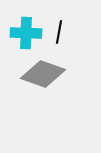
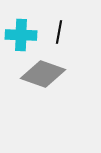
cyan cross: moved 5 px left, 2 px down
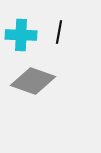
gray diamond: moved 10 px left, 7 px down
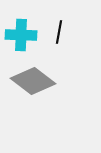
gray diamond: rotated 18 degrees clockwise
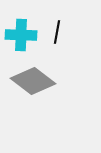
black line: moved 2 px left
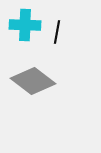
cyan cross: moved 4 px right, 10 px up
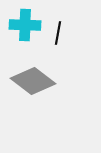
black line: moved 1 px right, 1 px down
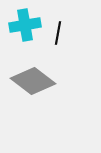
cyan cross: rotated 12 degrees counterclockwise
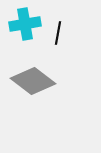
cyan cross: moved 1 px up
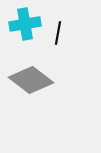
gray diamond: moved 2 px left, 1 px up
